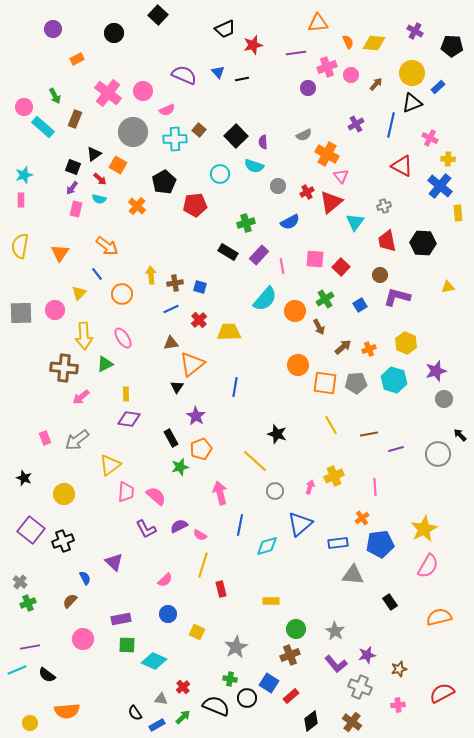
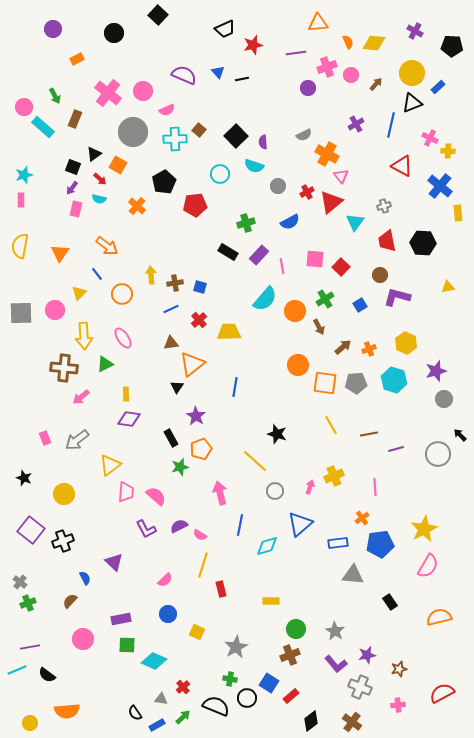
yellow cross at (448, 159): moved 8 px up
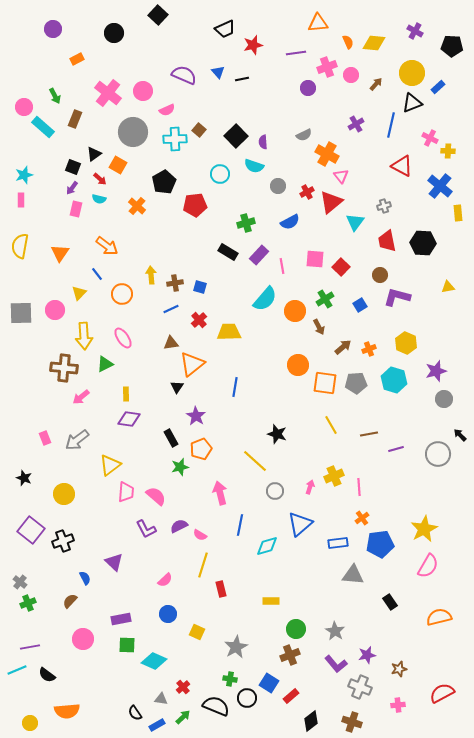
pink line at (375, 487): moved 16 px left
brown cross at (352, 722): rotated 18 degrees counterclockwise
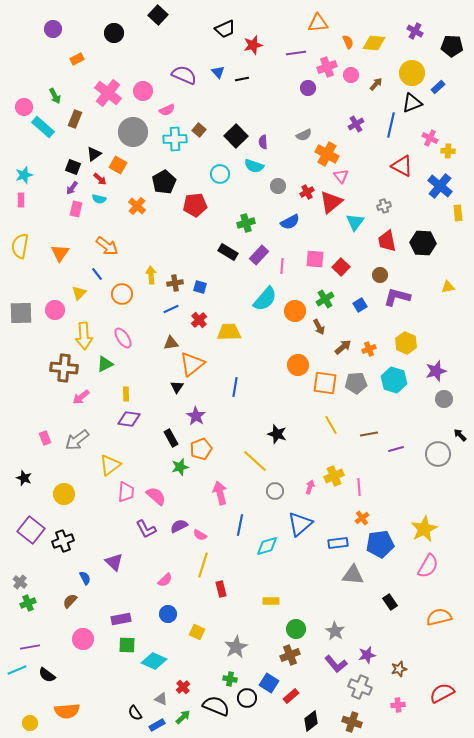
pink line at (282, 266): rotated 14 degrees clockwise
gray triangle at (161, 699): rotated 16 degrees clockwise
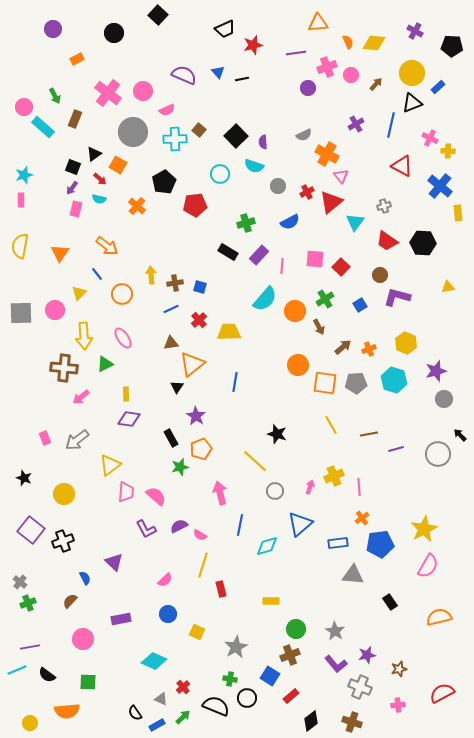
red trapezoid at (387, 241): rotated 45 degrees counterclockwise
blue line at (235, 387): moved 5 px up
green square at (127, 645): moved 39 px left, 37 px down
blue square at (269, 683): moved 1 px right, 7 px up
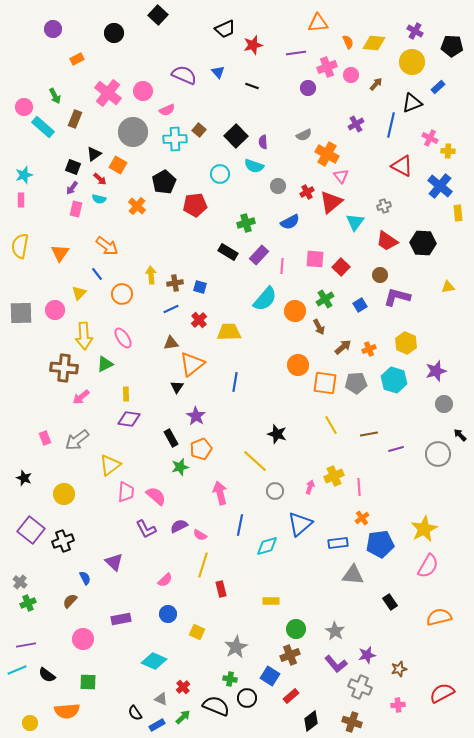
yellow circle at (412, 73): moved 11 px up
black line at (242, 79): moved 10 px right, 7 px down; rotated 32 degrees clockwise
gray circle at (444, 399): moved 5 px down
purple line at (30, 647): moved 4 px left, 2 px up
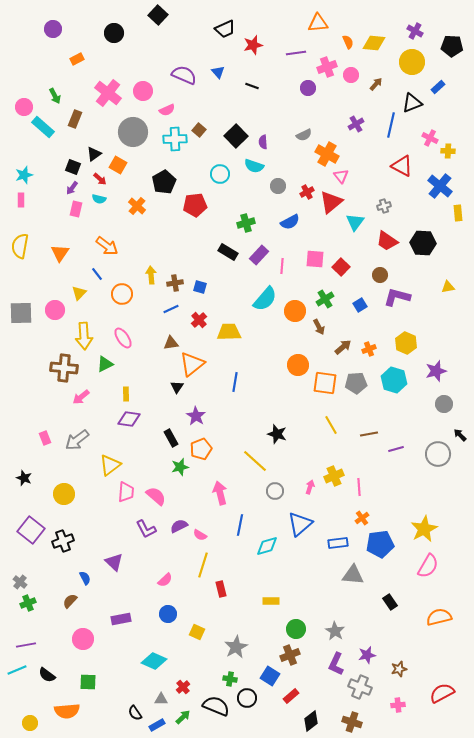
purple L-shape at (336, 664): rotated 65 degrees clockwise
gray triangle at (161, 699): rotated 24 degrees counterclockwise
